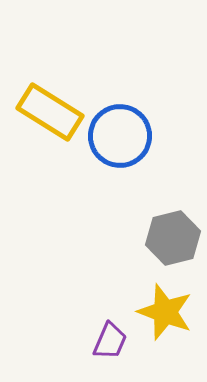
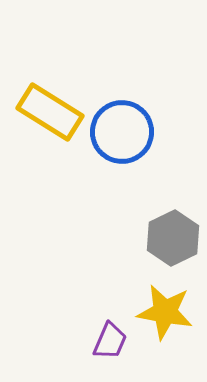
blue circle: moved 2 px right, 4 px up
gray hexagon: rotated 12 degrees counterclockwise
yellow star: rotated 10 degrees counterclockwise
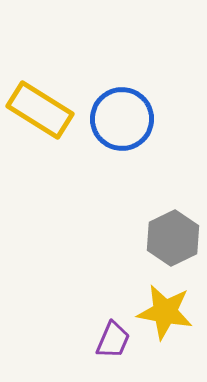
yellow rectangle: moved 10 px left, 2 px up
blue circle: moved 13 px up
purple trapezoid: moved 3 px right, 1 px up
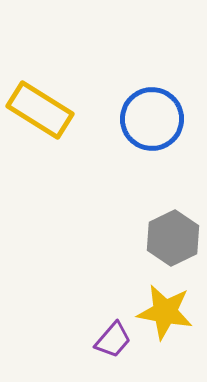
blue circle: moved 30 px right
purple trapezoid: rotated 18 degrees clockwise
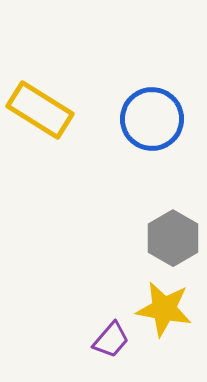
gray hexagon: rotated 4 degrees counterclockwise
yellow star: moved 1 px left, 3 px up
purple trapezoid: moved 2 px left
